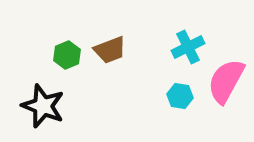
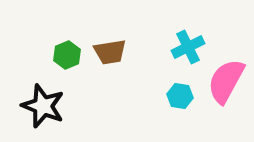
brown trapezoid: moved 2 px down; rotated 12 degrees clockwise
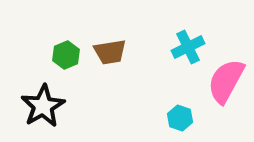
green hexagon: moved 1 px left
cyan hexagon: moved 22 px down; rotated 10 degrees clockwise
black star: rotated 21 degrees clockwise
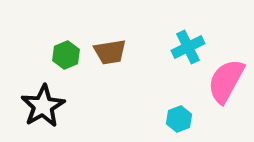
cyan hexagon: moved 1 px left, 1 px down; rotated 20 degrees clockwise
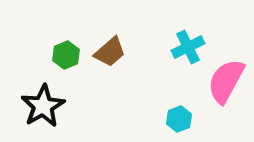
brown trapezoid: rotated 32 degrees counterclockwise
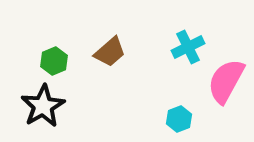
green hexagon: moved 12 px left, 6 px down
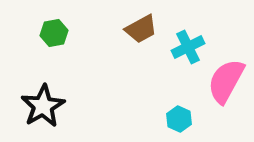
brown trapezoid: moved 31 px right, 23 px up; rotated 12 degrees clockwise
green hexagon: moved 28 px up; rotated 12 degrees clockwise
cyan hexagon: rotated 15 degrees counterclockwise
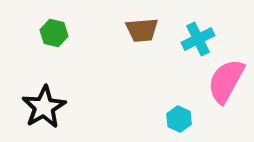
brown trapezoid: moved 1 px right, 1 px down; rotated 24 degrees clockwise
green hexagon: rotated 24 degrees clockwise
cyan cross: moved 10 px right, 8 px up
black star: moved 1 px right, 1 px down
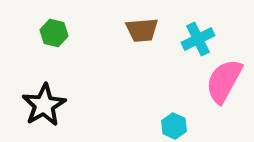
pink semicircle: moved 2 px left
black star: moved 2 px up
cyan hexagon: moved 5 px left, 7 px down
